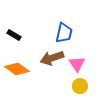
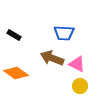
blue trapezoid: rotated 80 degrees clockwise
brown arrow: rotated 40 degrees clockwise
pink triangle: rotated 30 degrees counterclockwise
orange diamond: moved 1 px left, 4 px down
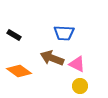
orange diamond: moved 3 px right, 2 px up
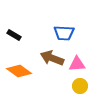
pink triangle: rotated 30 degrees counterclockwise
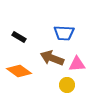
black rectangle: moved 5 px right, 2 px down
yellow circle: moved 13 px left, 1 px up
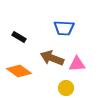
blue trapezoid: moved 5 px up
yellow circle: moved 1 px left, 3 px down
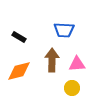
blue trapezoid: moved 2 px down
brown arrow: moved 2 px down; rotated 70 degrees clockwise
orange diamond: rotated 50 degrees counterclockwise
yellow circle: moved 6 px right
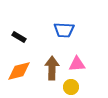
brown arrow: moved 8 px down
yellow circle: moved 1 px left, 1 px up
